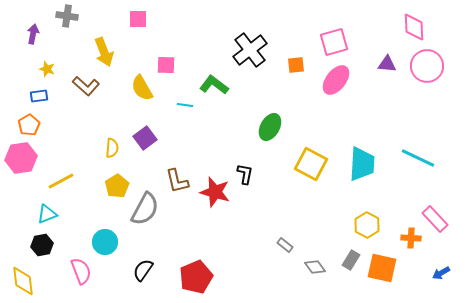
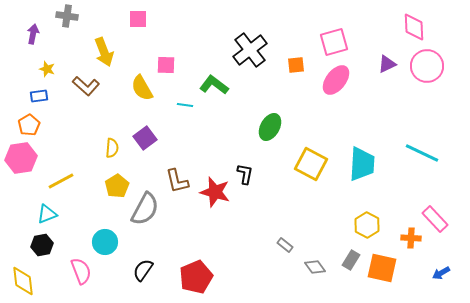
purple triangle at (387, 64): rotated 30 degrees counterclockwise
cyan line at (418, 158): moved 4 px right, 5 px up
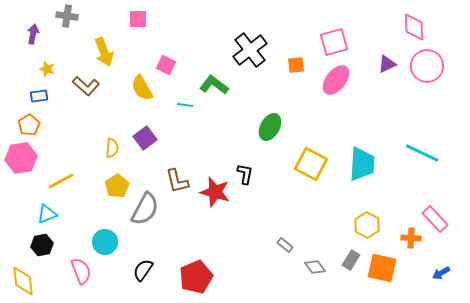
pink square at (166, 65): rotated 24 degrees clockwise
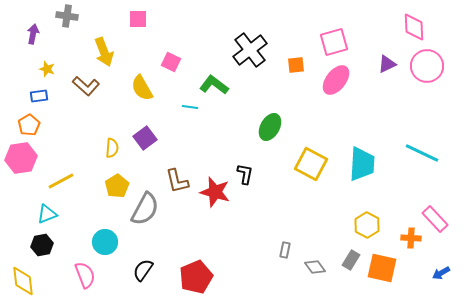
pink square at (166, 65): moved 5 px right, 3 px up
cyan line at (185, 105): moved 5 px right, 2 px down
gray rectangle at (285, 245): moved 5 px down; rotated 63 degrees clockwise
pink semicircle at (81, 271): moved 4 px right, 4 px down
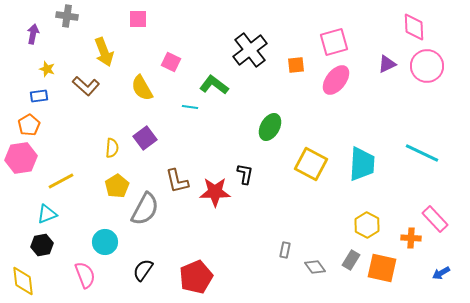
red star at (215, 192): rotated 16 degrees counterclockwise
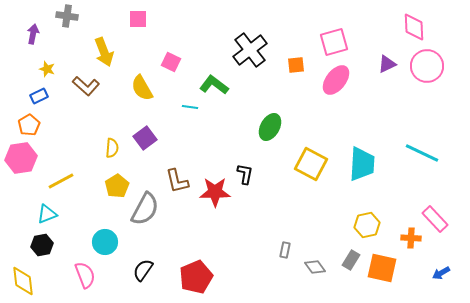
blue rectangle at (39, 96): rotated 18 degrees counterclockwise
yellow hexagon at (367, 225): rotated 20 degrees clockwise
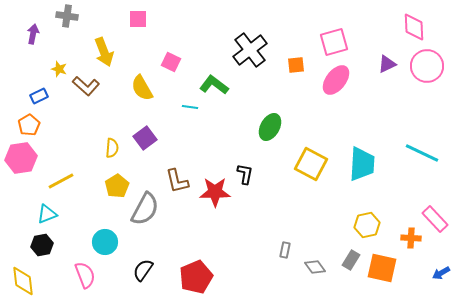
yellow star at (47, 69): moved 12 px right
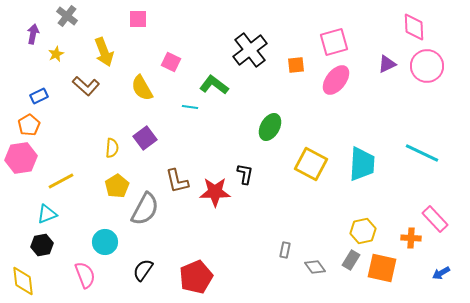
gray cross at (67, 16): rotated 30 degrees clockwise
yellow star at (59, 69): moved 3 px left, 15 px up; rotated 28 degrees clockwise
yellow hexagon at (367, 225): moved 4 px left, 6 px down
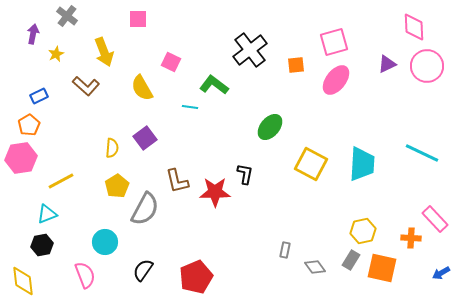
green ellipse at (270, 127): rotated 12 degrees clockwise
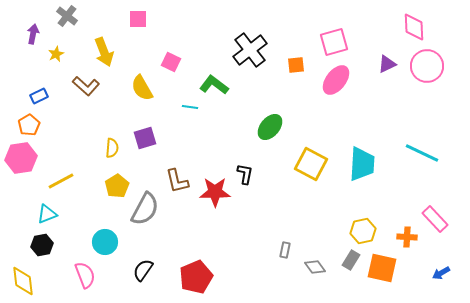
purple square at (145, 138): rotated 20 degrees clockwise
orange cross at (411, 238): moved 4 px left, 1 px up
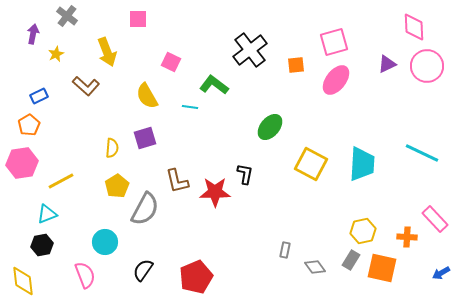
yellow arrow at (104, 52): moved 3 px right
yellow semicircle at (142, 88): moved 5 px right, 8 px down
pink hexagon at (21, 158): moved 1 px right, 5 px down
